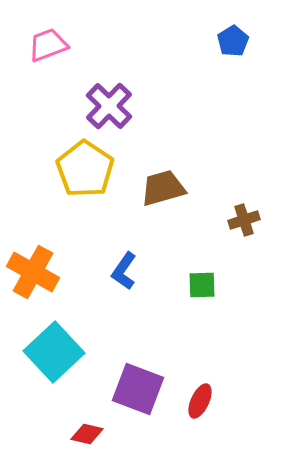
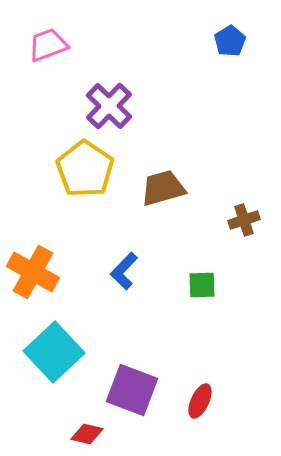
blue pentagon: moved 3 px left
blue L-shape: rotated 9 degrees clockwise
purple square: moved 6 px left, 1 px down
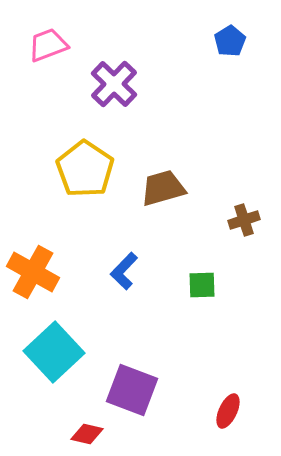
purple cross: moved 5 px right, 22 px up
red ellipse: moved 28 px right, 10 px down
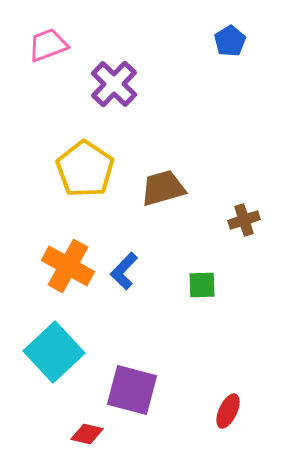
orange cross: moved 35 px right, 6 px up
purple square: rotated 6 degrees counterclockwise
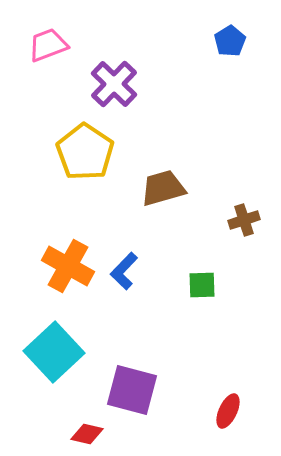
yellow pentagon: moved 17 px up
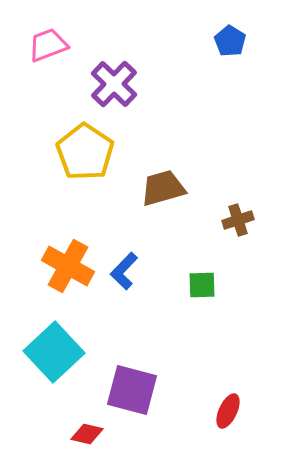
blue pentagon: rotated 8 degrees counterclockwise
brown cross: moved 6 px left
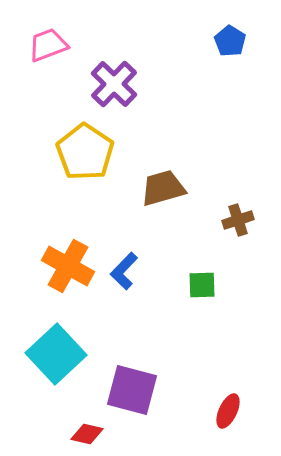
cyan square: moved 2 px right, 2 px down
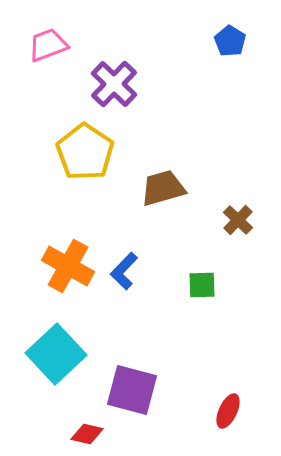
brown cross: rotated 28 degrees counterclockwise
